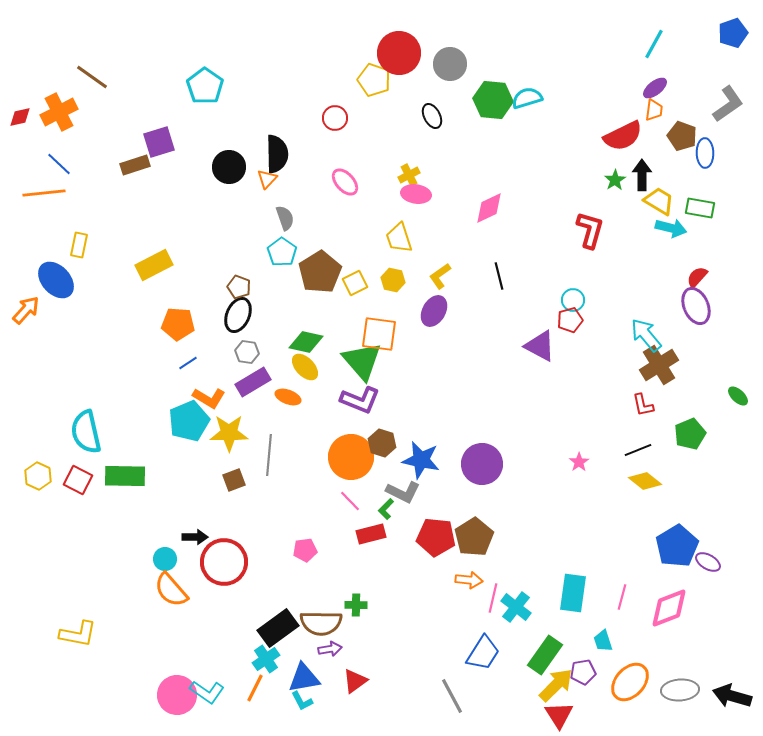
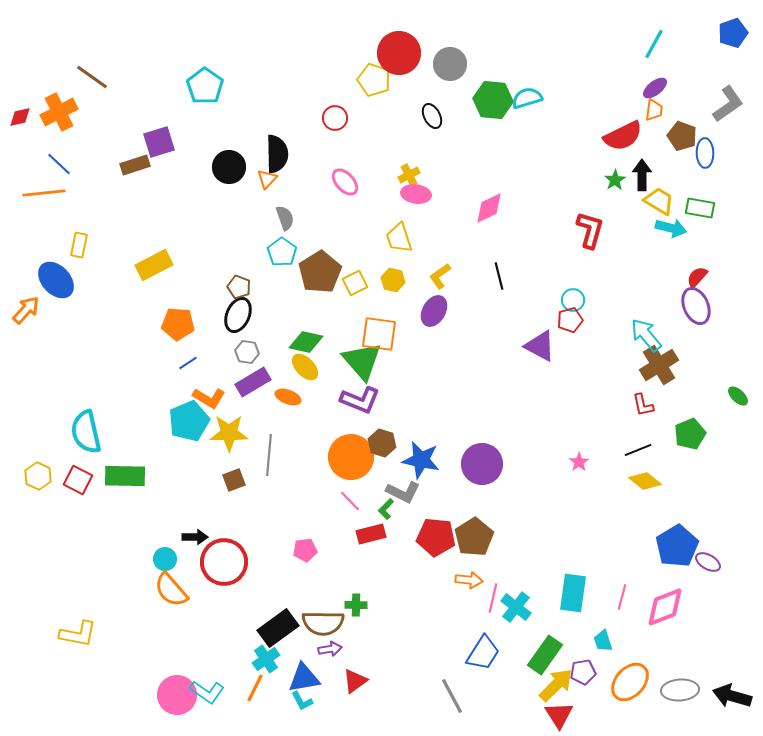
pink diamond at (669, 608): moved 4 px left, 1 px up
brown semicircle at (321, 623): moved 2 px right
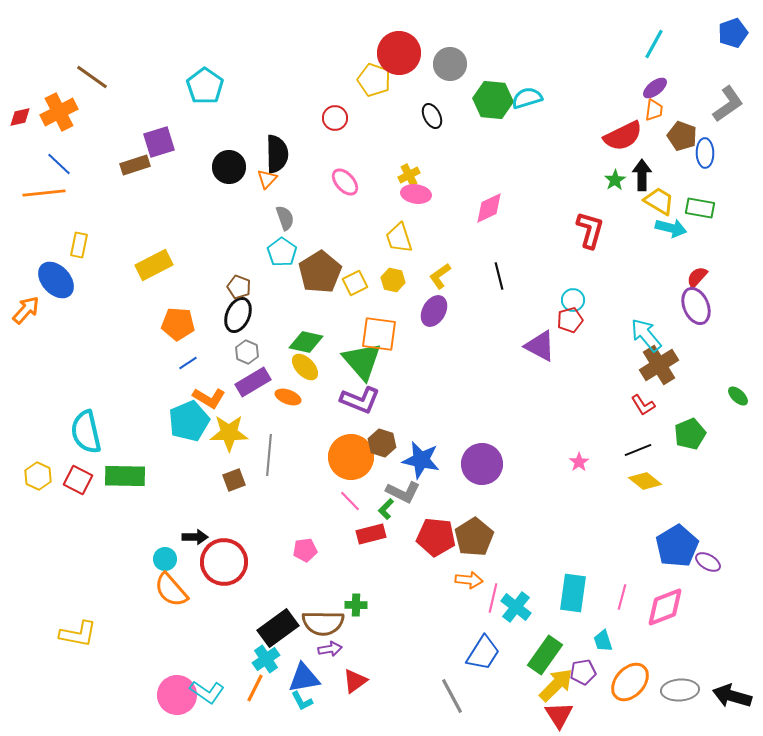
gray hexagon at (247, 352): rotated 15 degrees clockwise
red L-shape at (643, 405): rotated 20 degrees counterclockwise
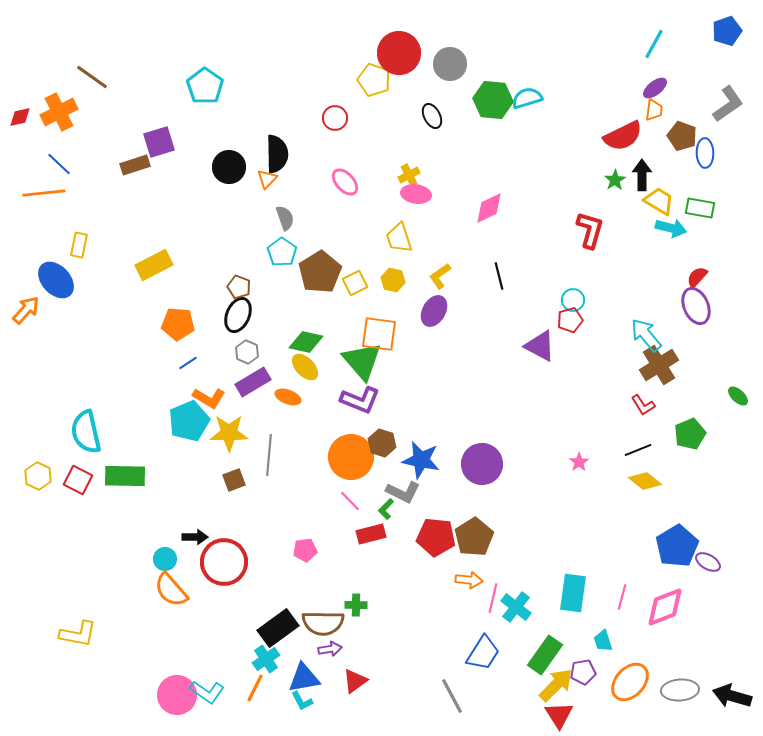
blue pentagon at (733, 33): moved 6 px left, 2 px up
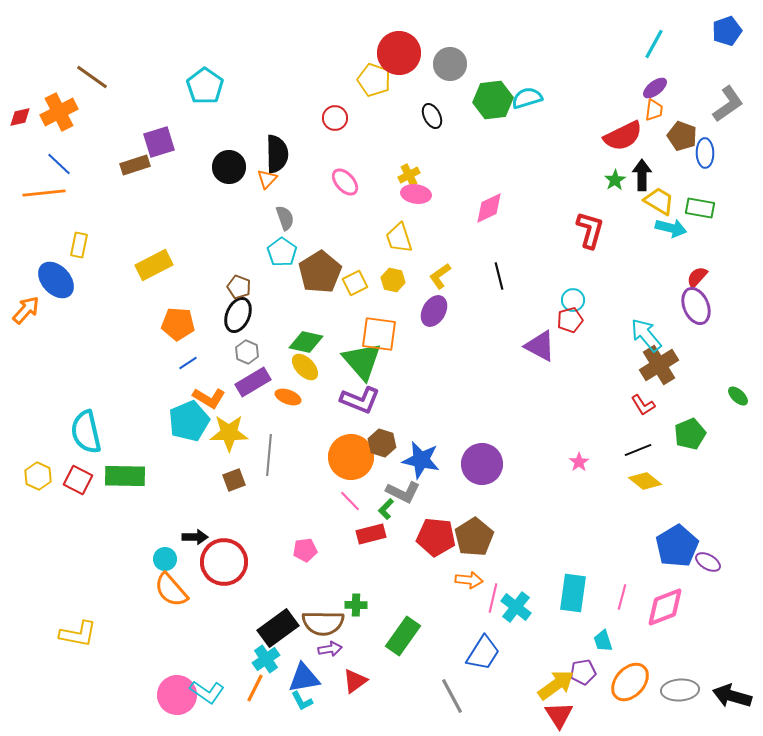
green hexagon at (493, 100): rotated 12 degrees counterclockwise
green rectangle at (545, 655): moved 142 px left, 19 px up
yellow arrow at (556, 685): rotated 9 degrees clockwise
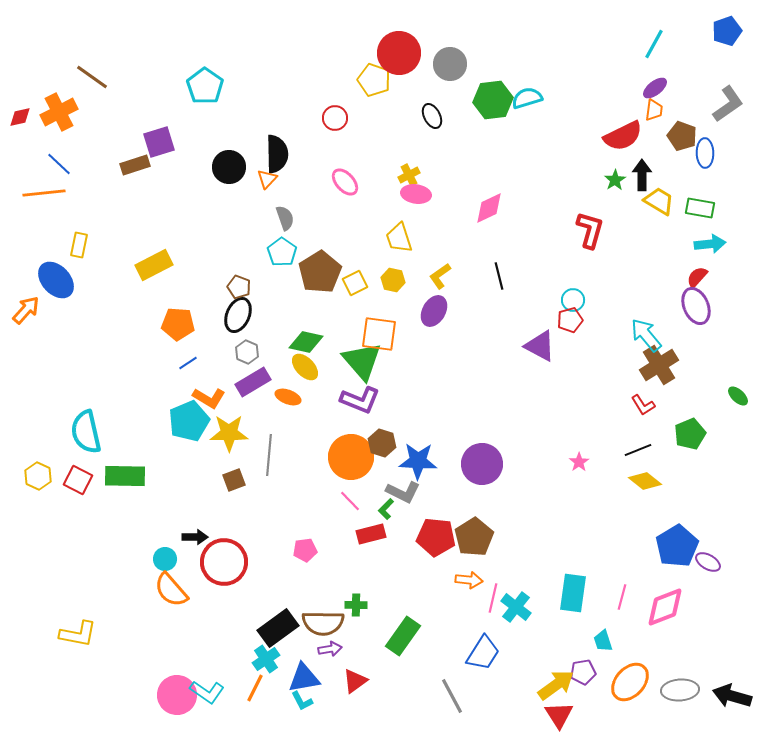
cyan arrow at (671, 228): moved 39 px right, 16 px down; rotated 20 degrees counterclockwise
blue star at (421, 460): moved 3 px left, 1 px down; rotated 9 degrees counterclockwise
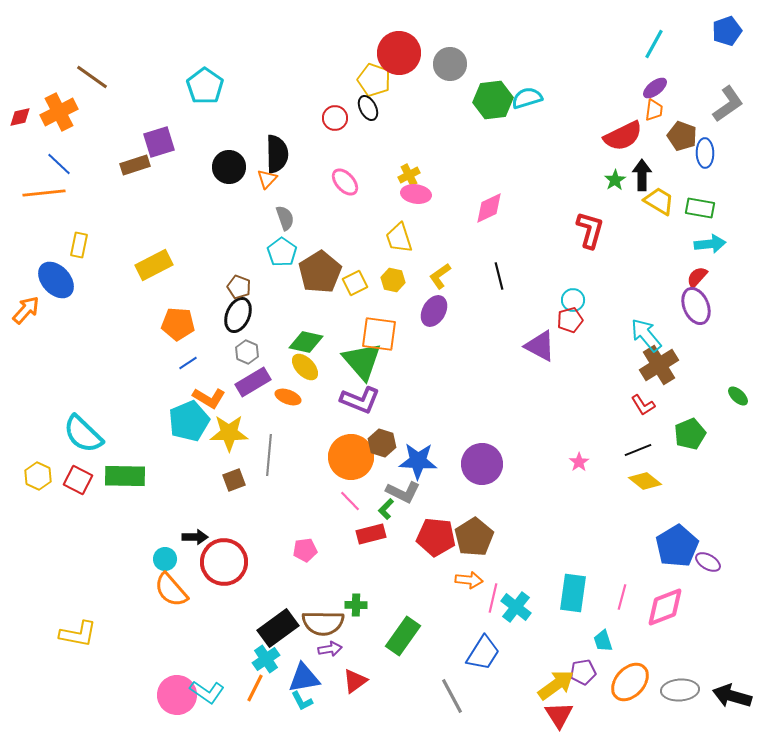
black ellipse at (432, 116): moved 64 px left, 8 px up
cyan semicircle at (86, 432): moved 3 px left, 2 px down; rotated 33 degrees counterclockwise
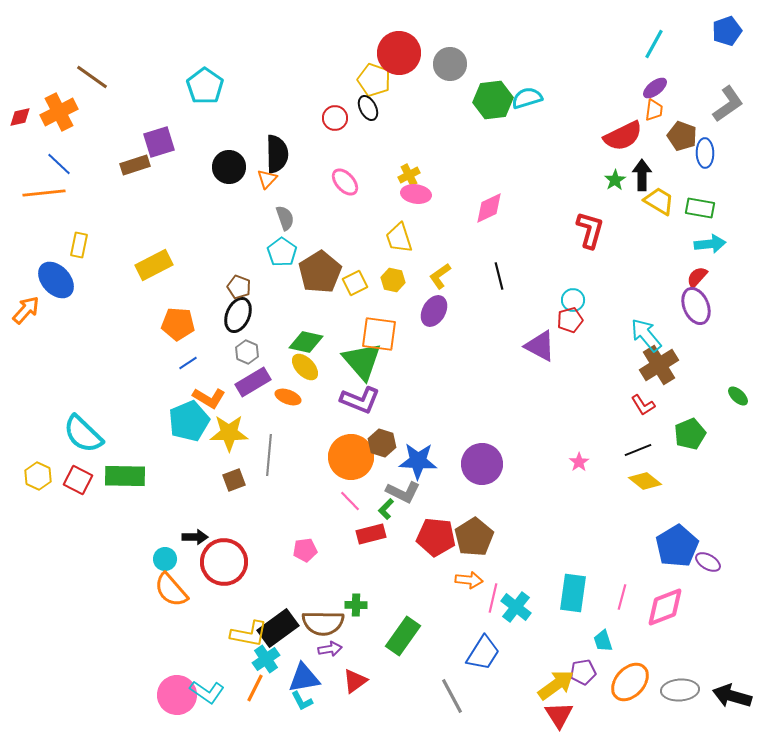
yellow L-shape at (78, 634): moved 171 px right
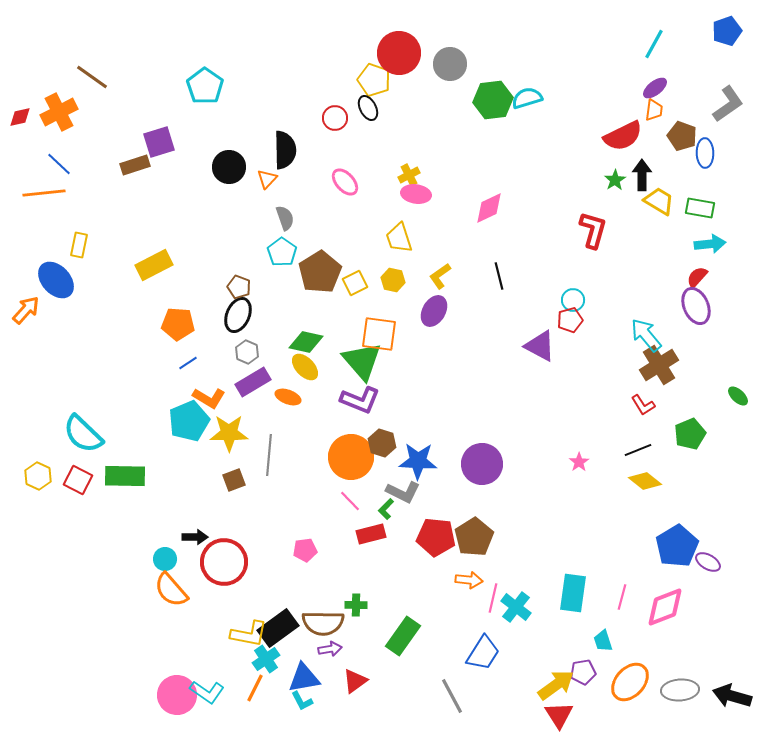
black semicircle at (277, 154): moved 8 px right, 4 px up
red L-shape at (590, 230): moved 3 px right
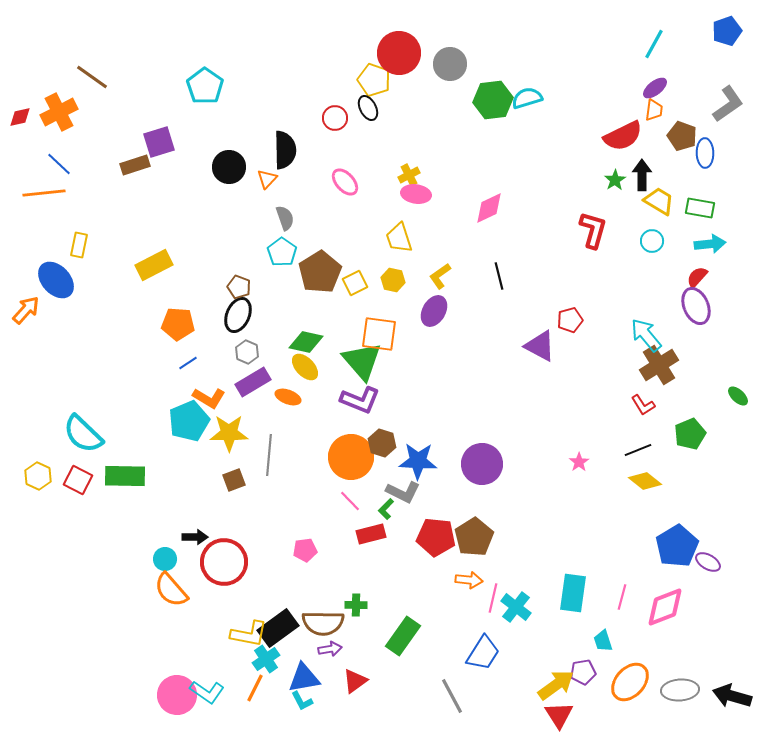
cyan circle at (573, 300): moved 79 px right, 59 px up
